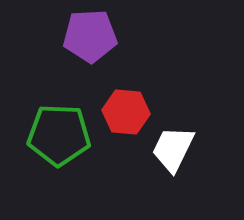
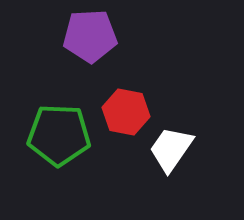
red hexagon: rotated 6 degrees clockwise
white trapezoid: moved 2 px left; rotated 9 degrees clockwise
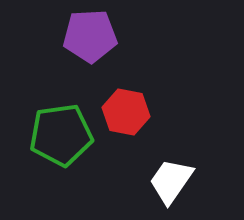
green pentagon: moved 2 px right; rotated 10 degrees counterclockwise
white trapezoid: moved 32 px down
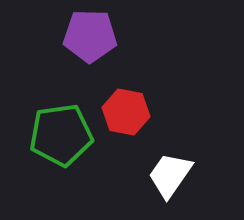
purple pentagon: rotated 4 degrees clockwise
white trapezoid: moved 1 px left, 6 px up
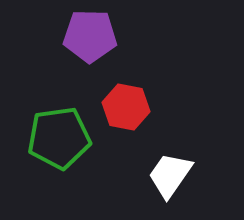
red hexagon: moved 5 px up
green pentagon: moved 2 px left, 3 px down
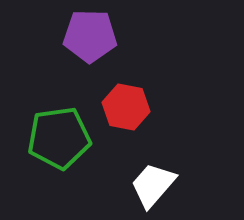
white trapezoid: moved 17 px left, 10 px down; rotated 6 degrees clockwise
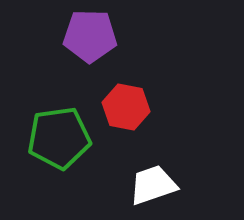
white trapezoid: rotated 30 degrees clockwise
